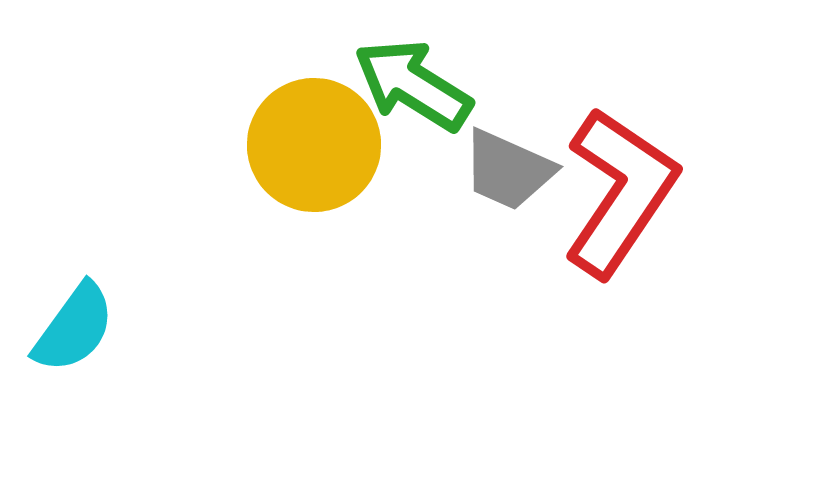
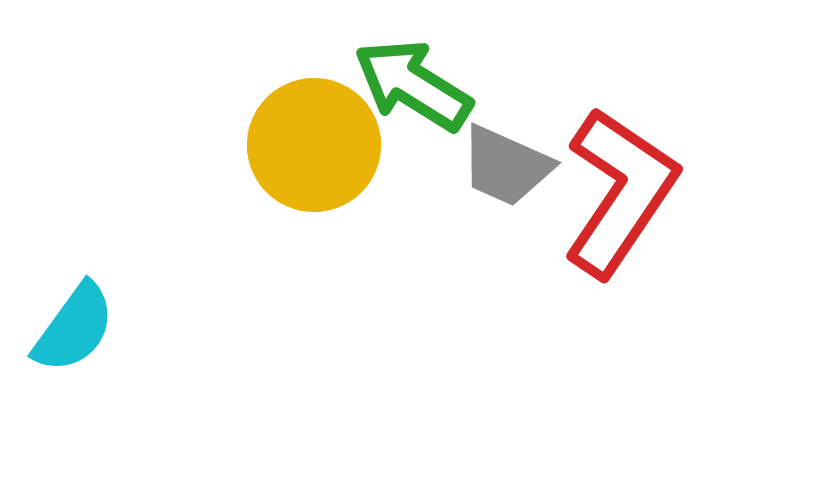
gray trapezoid: moved 2 px left, 4 px up
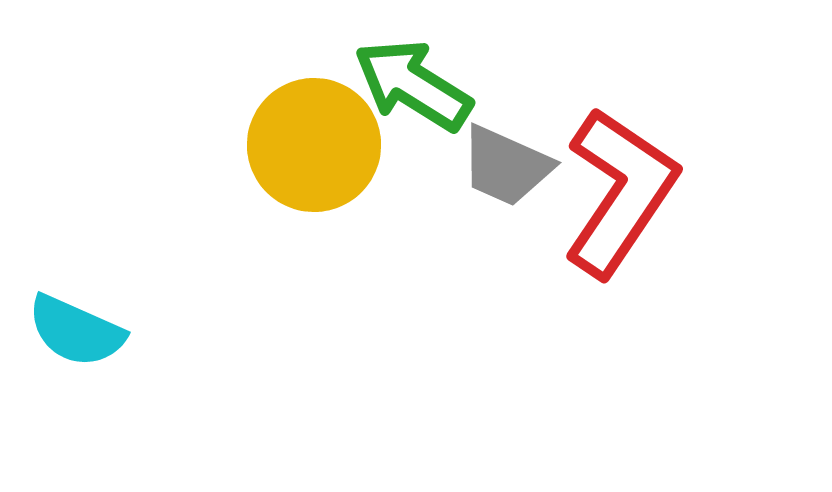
cyan semicircle: moved 2 px right, 3 px down; rotated 78 degrees clockwise
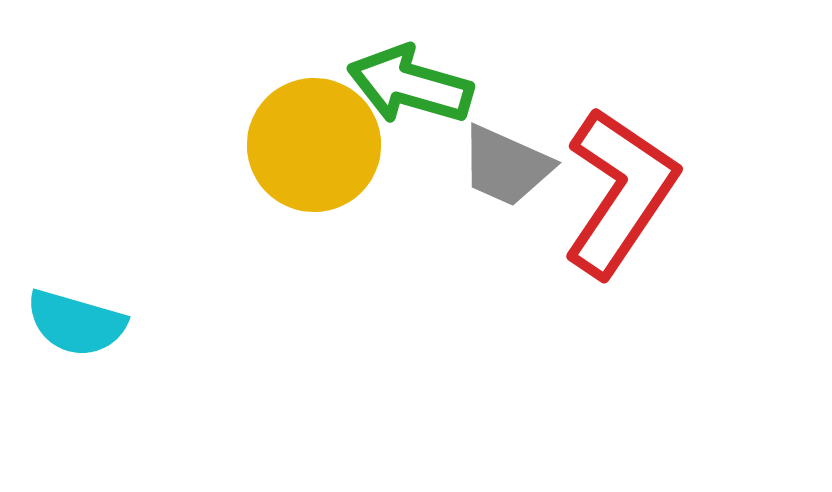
green arrow: moved 3 px left; rotated 16 degrees counterclockwise
cyan semicircle: moved 8 px up; rotated 8 degrees counterclockwise
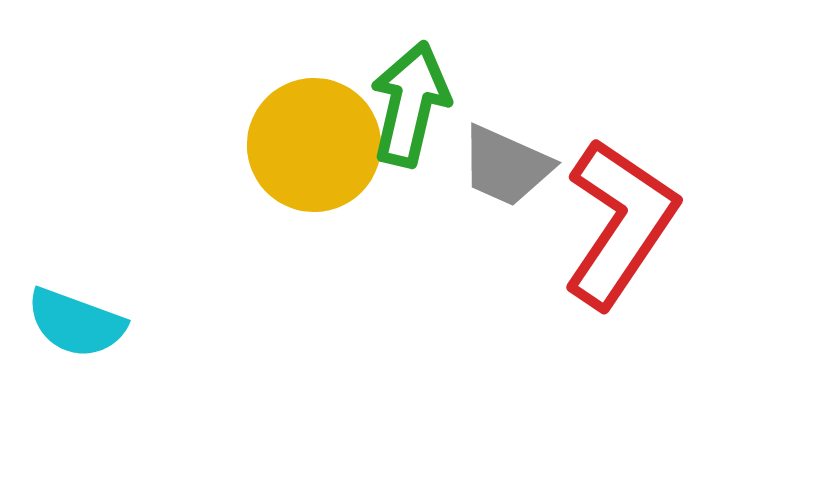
green arrow: moved 19 px down; rotated 87 degrees clockwise
red L-shape: moved 31 px down
cyan semicircle: rotated 4 degrees clockwise
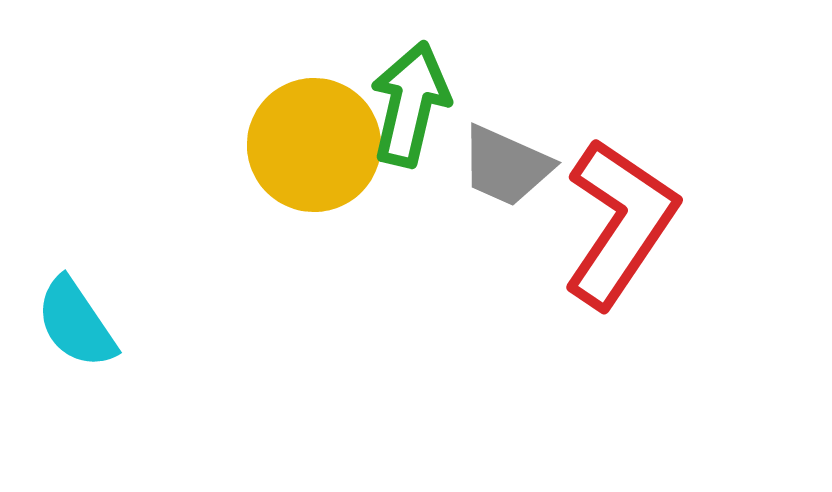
cyan semicircle: rotated 36 degrees clockwise
